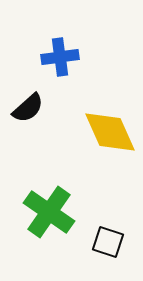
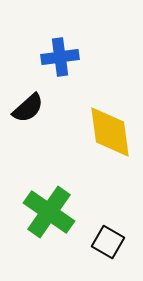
yellow diamond: rotated 16 degrees clockwise
black square: rotated 12 degrees clockwise
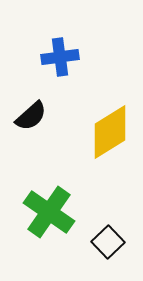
black semicircle: moved 3 px right, 8 px down
yellow diamond: rotated 66 degrees clockwise
black square: rotated 16 degrees clockwise
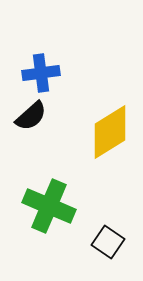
blue cross: moved 19 px left, 16 px down
green cross: moved 6 px up; rotated 12 degrees counterclockwise
black square: rotated 12 degrees counterclockwise
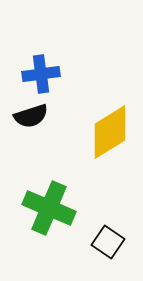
blue cross: moved 1 px down
black semicircle: rotated 24 degrees clockwise
green cross: moved 2 px down
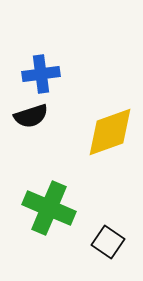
yellow diamond: rotated 12 degrees clockwise
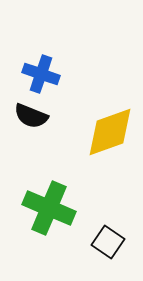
blue cross: rotated 27 degrees clockwise
black semicircle: rotated 40 degrees clockwise
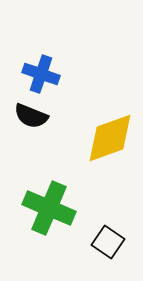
yellow diamond: moved 6 px down
